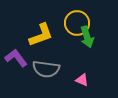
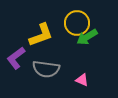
green arrow: rotated 75 degrees clockwise
purple L-shape: rotated 90 degrees counterclockwise
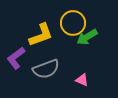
yellow circle: moved 4 px left
gray semicircle: rotated 28 degrees counterclockwise
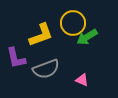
purple L-shape: rotated 65 degrees counterclockwise
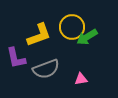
yellow circle: moved 1 px left, 4 px down
yellow L-shape: moved 2 px left
pink triangle: moved 1 px left, 1 px up; rotated 32 degrees counterclockwise
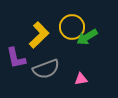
yellow L-shape: rotated 24 degrees counterclockwise
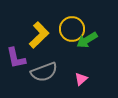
yellow circle: moved 2 px down
green arrow: moved 3 px down
gray semicircle: moved 2 px left, 3 px down
pink triangle: rotated 32 degrees counterclockwise
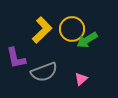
yellow L-shape: moved 3 px right, 5 px up
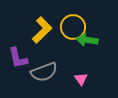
yellow circle: moved 1 px right, 2 px up
green arrow: rotated 40 degrees clockwise
purple L-shape: moved 2 px right
pink triangle: rotated 24 degrees counterclockwise
